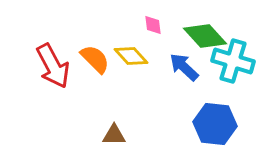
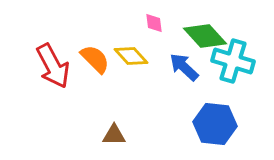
pink diamond: moved 1 px right, 2 px up
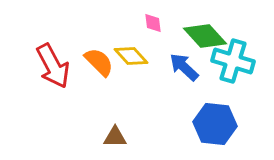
pink diamond: moved 1 px left
orange semicircle: moved 4 px right, 3 px down
brown triangle: moved 1 px right, 2 px down
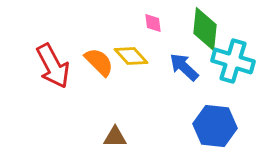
green diamond: moved 7 px up; rotated 48 degrees clockwise
blue hexagon: moved 2 px down
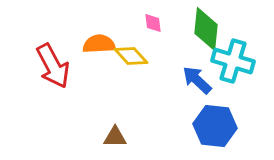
green diamond: moved 1 px right
orange semicircle: moved 18 px up; rotated 48 degrees counterclockwise
blue arrow: moved 13 px right, 13 px down
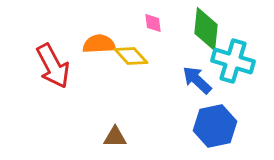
blue hexagon: rotated 18 degrees counterclockwise
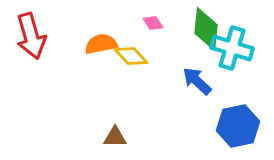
pink diamond: rotated 25 degrees counterclockwise
orange semicircle: moved 2 px right; rotated 8 degrees counterclockwise
cyan cross: moved 1 px left, 13 px up
red arrow: moved 22 px left, 30 px up; rotated 12 degrees clockwise
blue arrow: moved 1 px down
blue hexagon: moved 23 px right
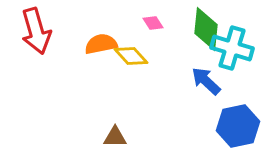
red arrow: moved 5 px right, 5 px up
blue arrow: moved 9 px right
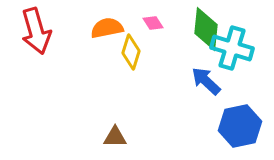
orange semicircle: moved 6 px right, 16 px up
yellow diamond: moved 4 px up; rotated 60 degrees clockwise
blue hexagon: moved 2 px right
